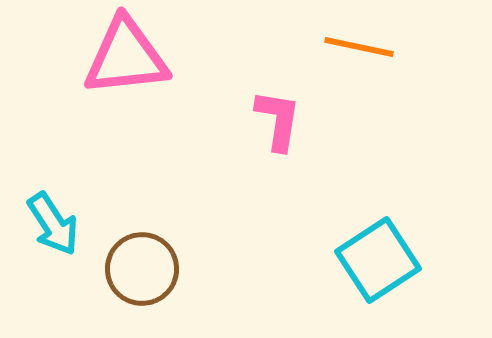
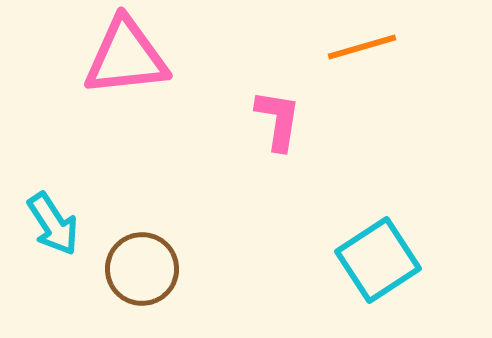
orange line: moved 3 px right; rotated 28 degrees counterclockwise
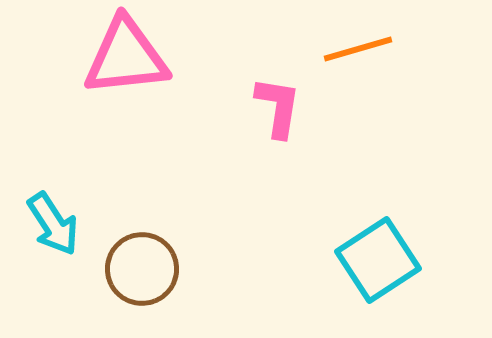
orange line: moved 4 px left, 2 px down
pink L-shape: moved 13 px up
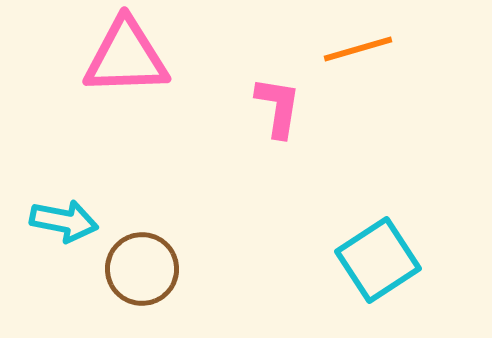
pink triangle: rotated 4 degrees clockwise
cyan arrow: moved 11 px right, 3 px up; rotated 46 degrees counterclockwise
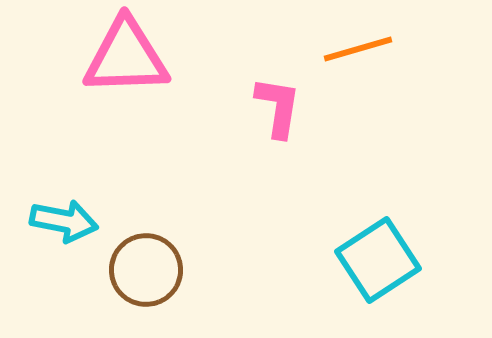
brown circle: moved 4 px right, 1 px down
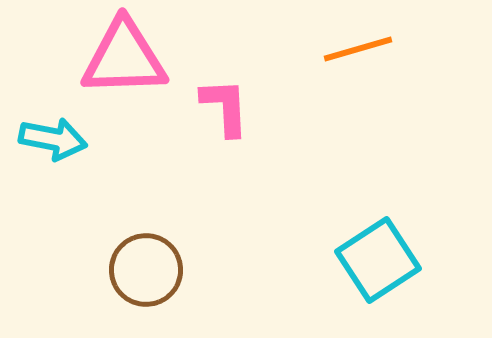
pink triangle: moved 2 px left, 1 px down
pink L-shape: moved 53 px left; rotated 12 degrees counterclockwise
cyan arrow: moved 11 px left, 82 px up
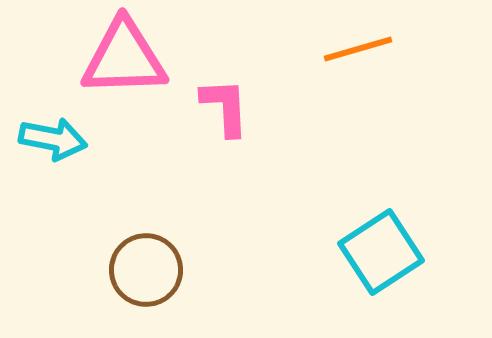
cyan square: moved 3 px right, 8 px up
